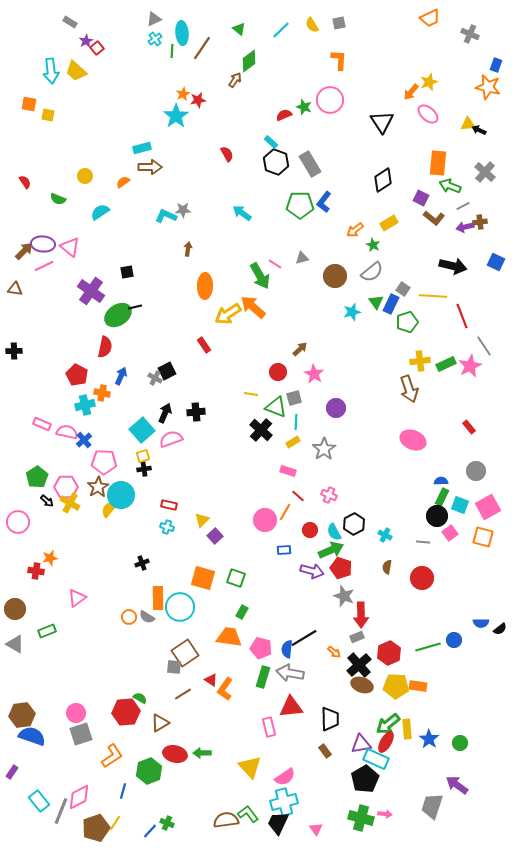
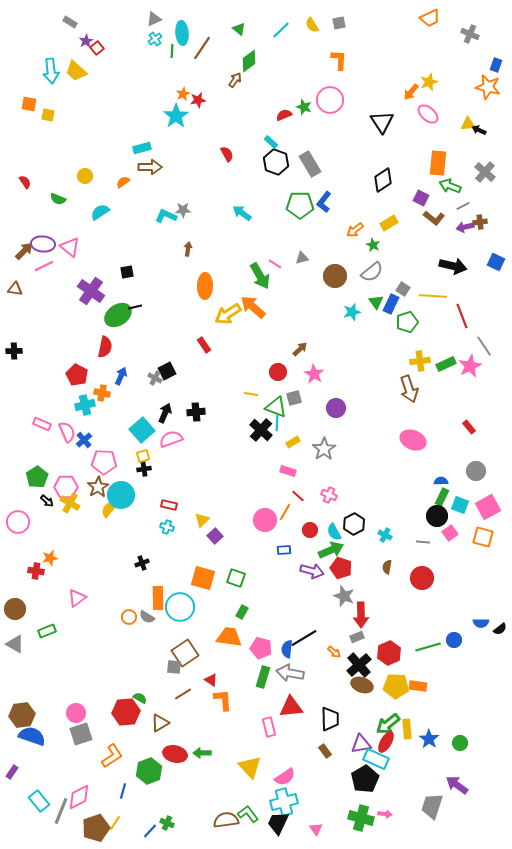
cyan line at (296, 422): moved 19 px left, 1 px down
pink semicircle at (67, 432): rotated 55 degrees clockwise
orange L-shape at (225, 689): moved 2 px left, 11 px down; rotated 140 degrees clockwise
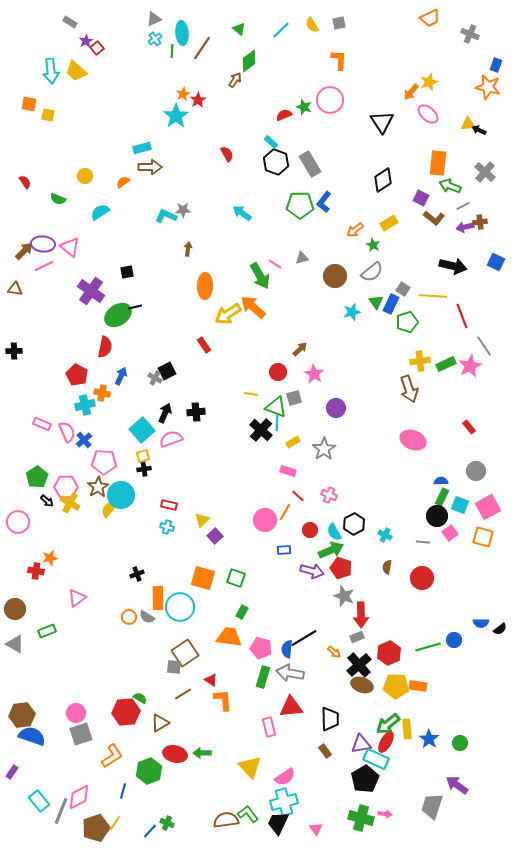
red star at (198, 100): rotated 21 degrees counterclockwise
black cross at (142, 563): moved 5 px left, 11 px down
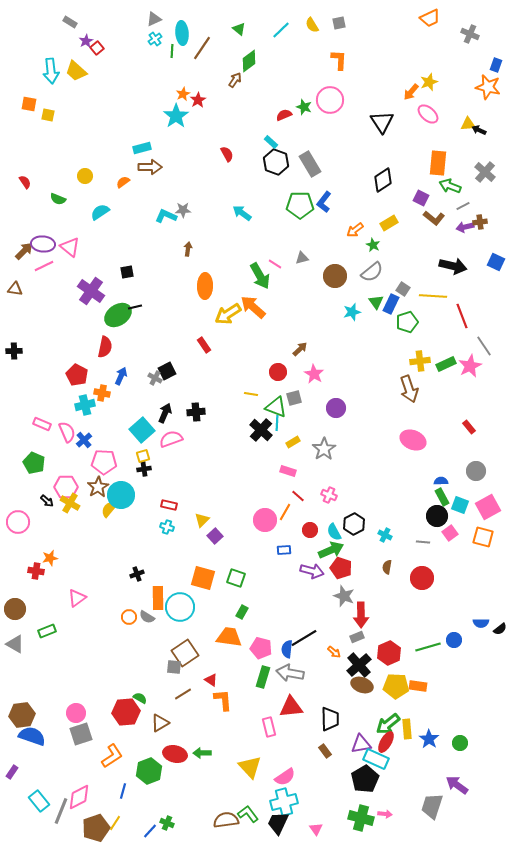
green pentagon at (37, 477): moved 3 px left, 14 px up; rotated 15 degrees counterclockwise
green rectangle at (442, 497): rotated 54 degrees counterclockwise
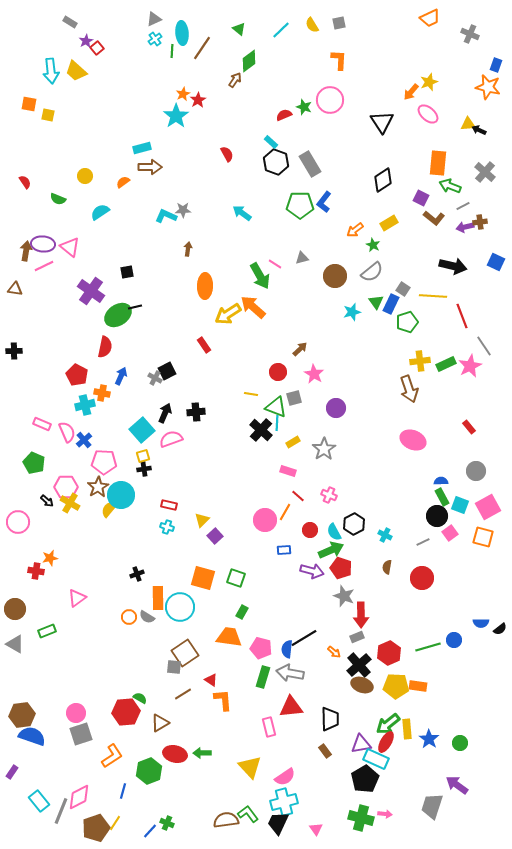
brown arrow at (24, 251): moved 2 px right; rotated 36 degrees counterclockwise
gray line at (423, 542): rotated 32 degrees counterclockwise
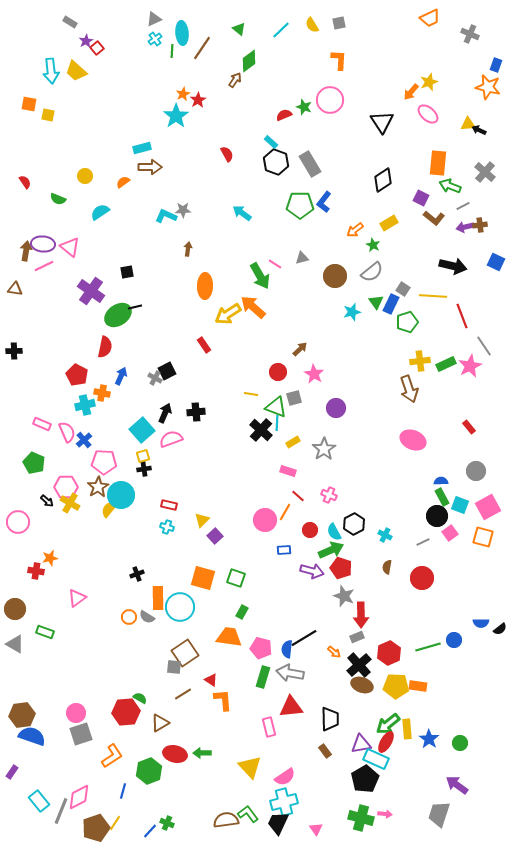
brown cross at (480, 222): moved 3 px down
green rectangle at (47, 631): moved 2 px left, 1 px down; rotated 42 degrees clockwise
gray trapezoid at (432, 806): moved 7 px right, 8 px down
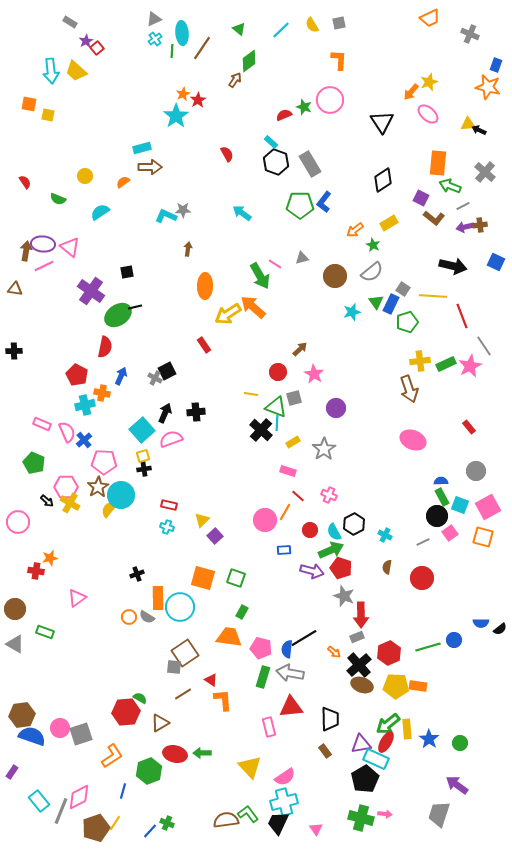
pink circle at (76, 713): moved 16 px left, 15 px down
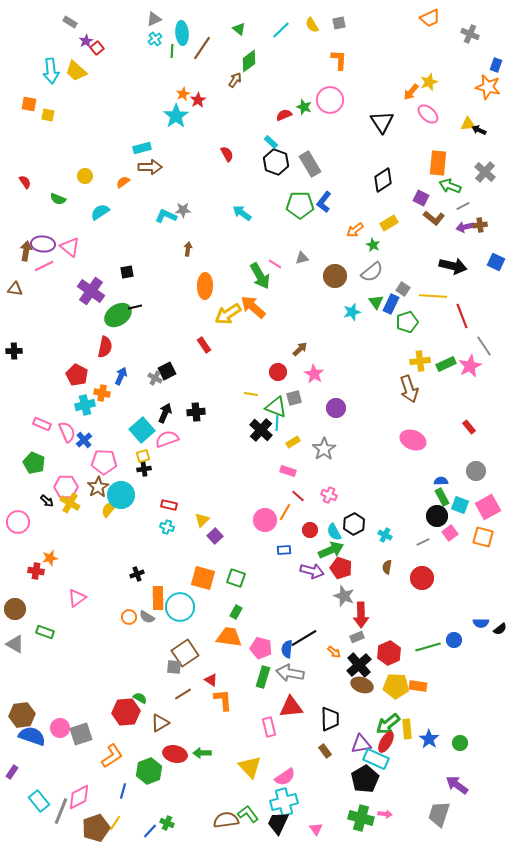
pink semicircle at (171, 439): moved 4 px left
green rectangle at (242, 612): moved 6 px left
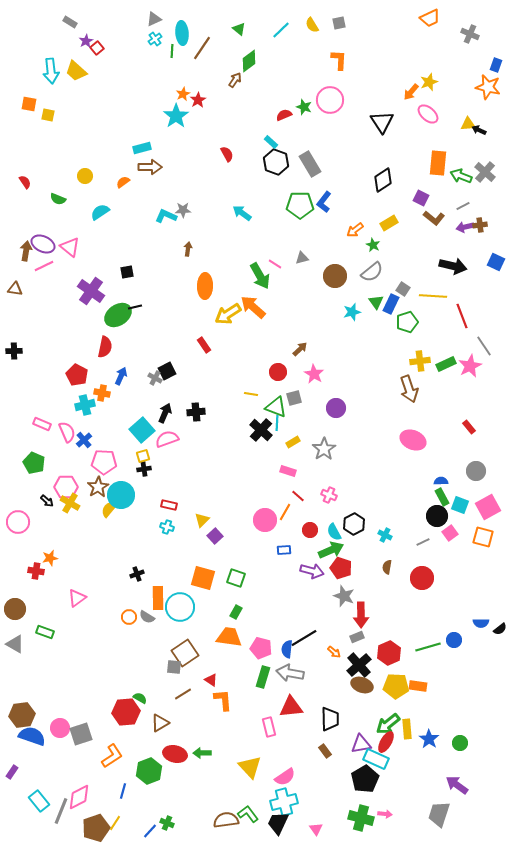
green arrow at (450, 186): moved 11 px right, 10 px up
purple ellipse at (43, 244): rotated 20 degrees clockwise
